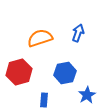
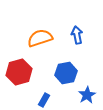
blue arrow: moved 1 px left, 2 px down; rotated 30 degrees counterclockwise
blue hexagon: moved 1 px right
blue rectangle: rotated 24 degrees clockwise
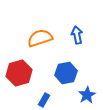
red hexagon: moved 1 px down
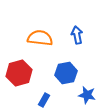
orange semicircle: rotated 25 degrees clockwise
blue star: rotated 30 degrees counterclockwise
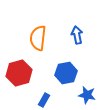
orange semicircle: moved 2 px left; rotated 90 degrees counterclockwise
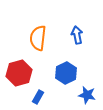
blue hexagon: rotated 15 degrees counterclockwise
blue rectangle: moved 6 px left, 3 px up
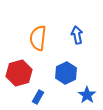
blue star: rotated 24 degrees clockwise
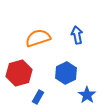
orange semicircle: rotated 65 degrees clockwise
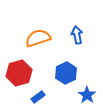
blue rectangle: rotated 24 degrees clockwise
